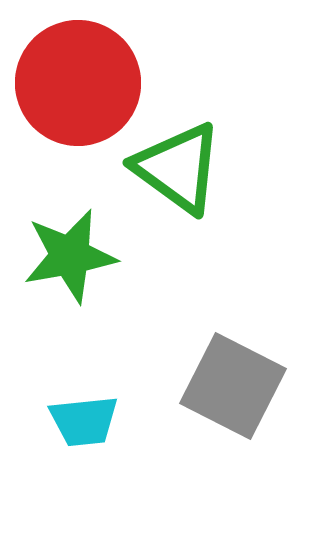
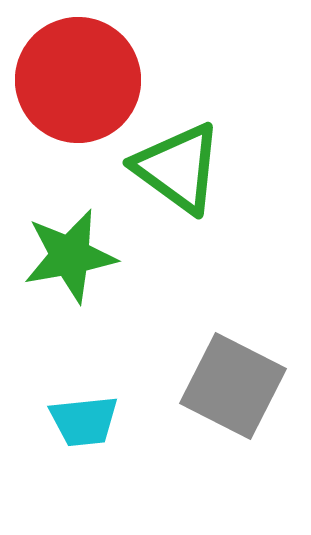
red circle: moved 3 px up
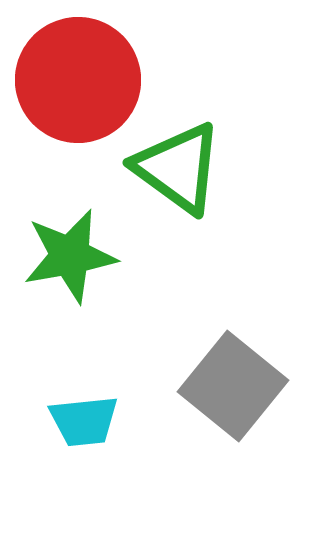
gray square: rotated 12 degrees clockwise
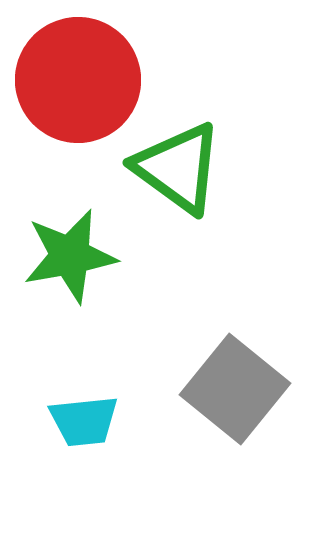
gray square: moved 2 px right, 3 px down
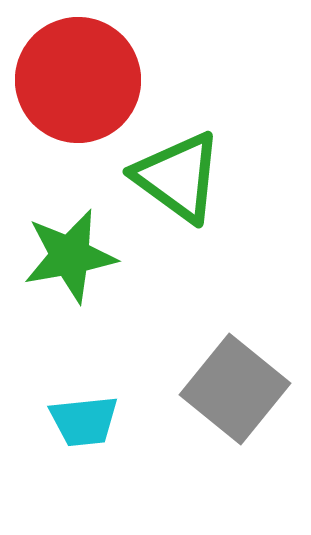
green triangle: moved 9 px down
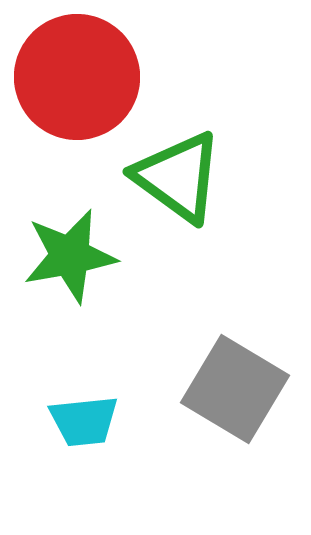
red circle: moved 1 px left, 3 px up
gray square: rotated 8 degrees counterclockwise
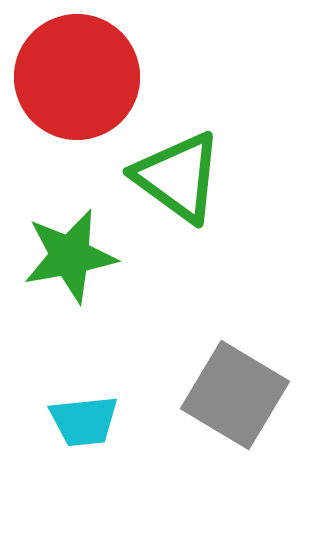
gray square: moved 6 px down
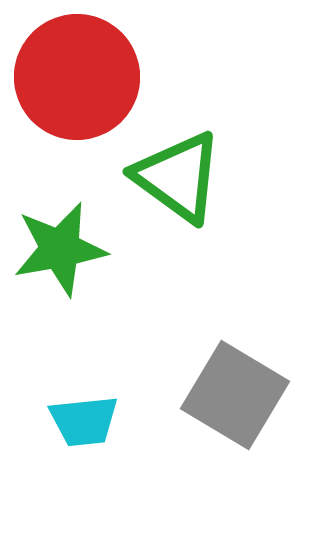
green star: moved 10 px left, 7 px up
